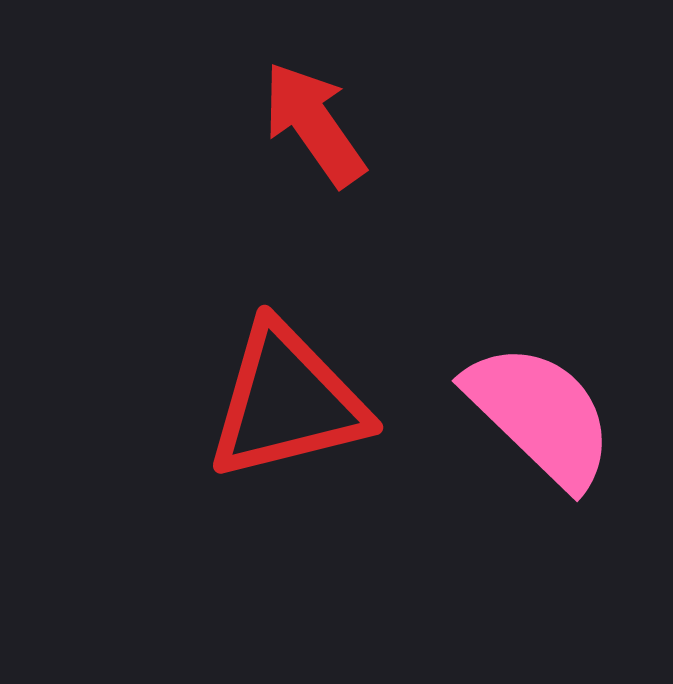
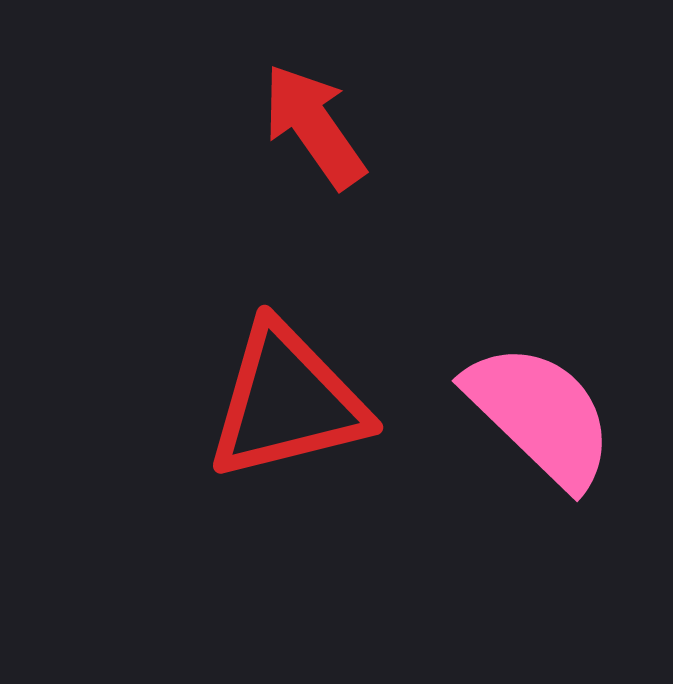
red arrow: moved 2 px down
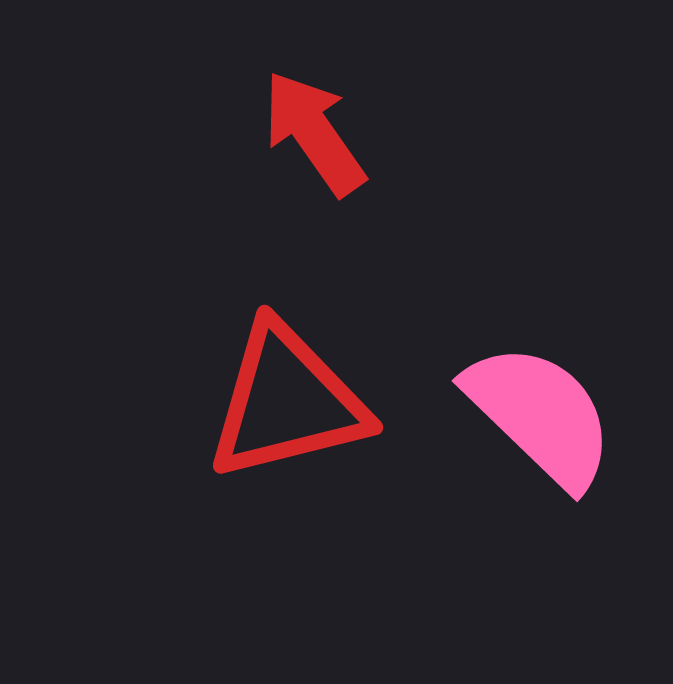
red arrow: moved 7 px down
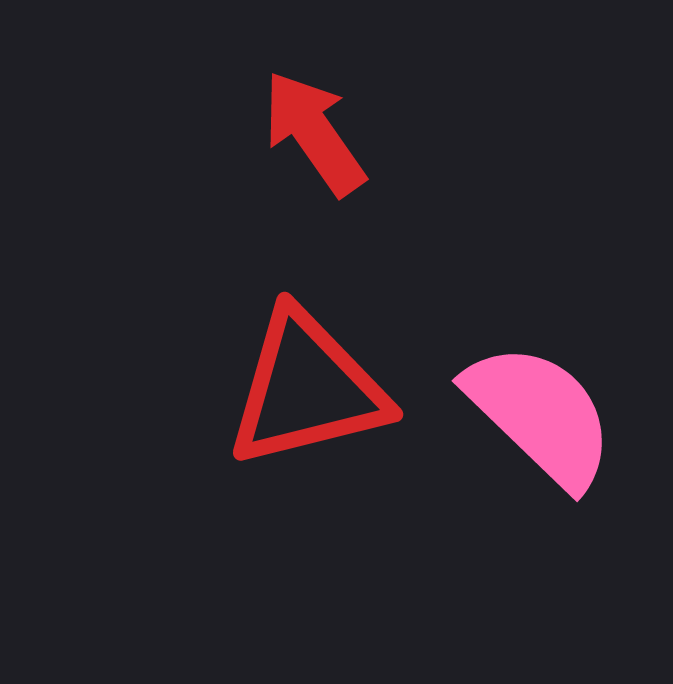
red triangle: moved 20 px right, 13 px up
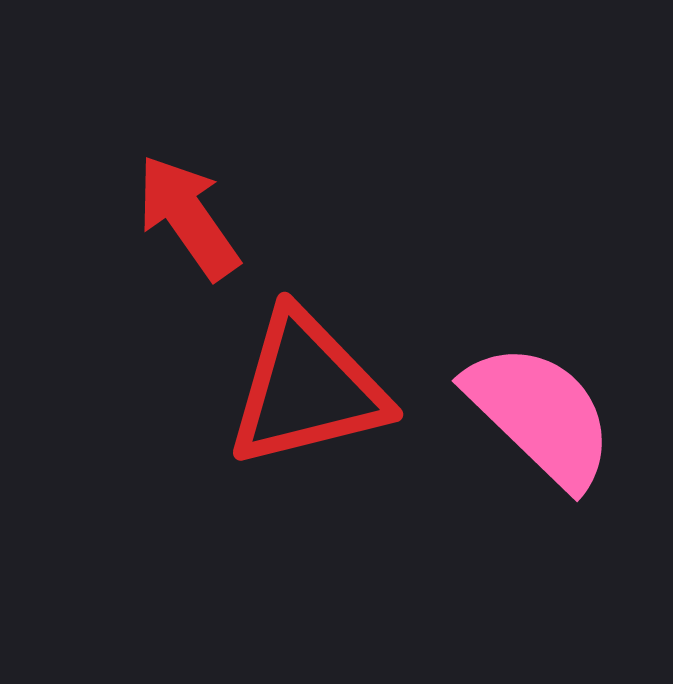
red arrow: moved 126 px left, 84 px down
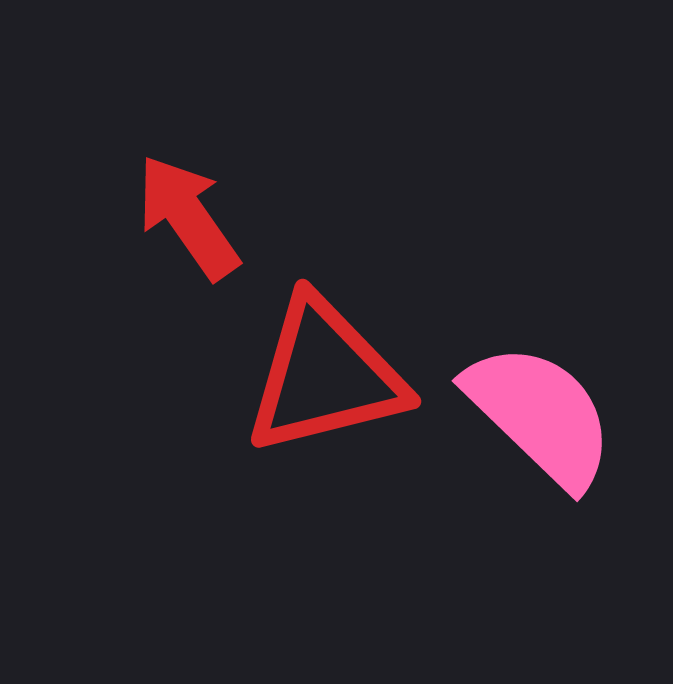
red triangle: moved 18 px right, 13 px up
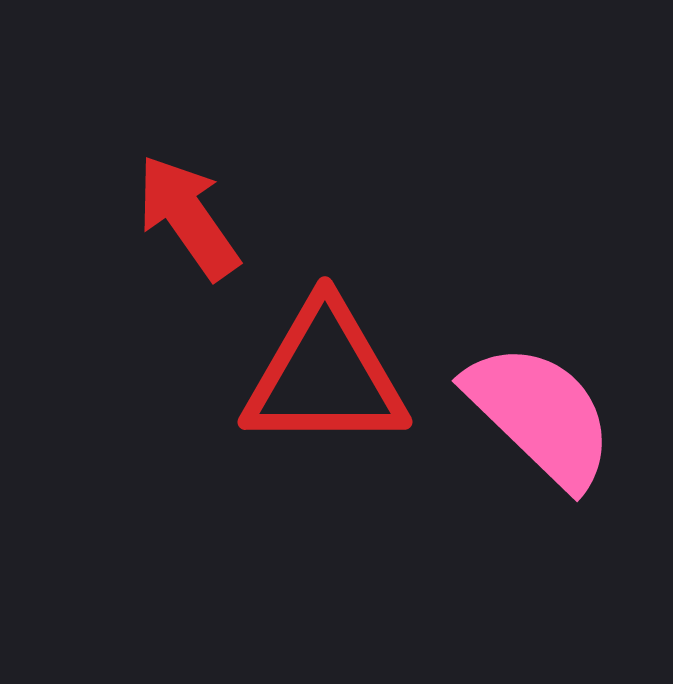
red triangle: rotated 14 degrees clockwise
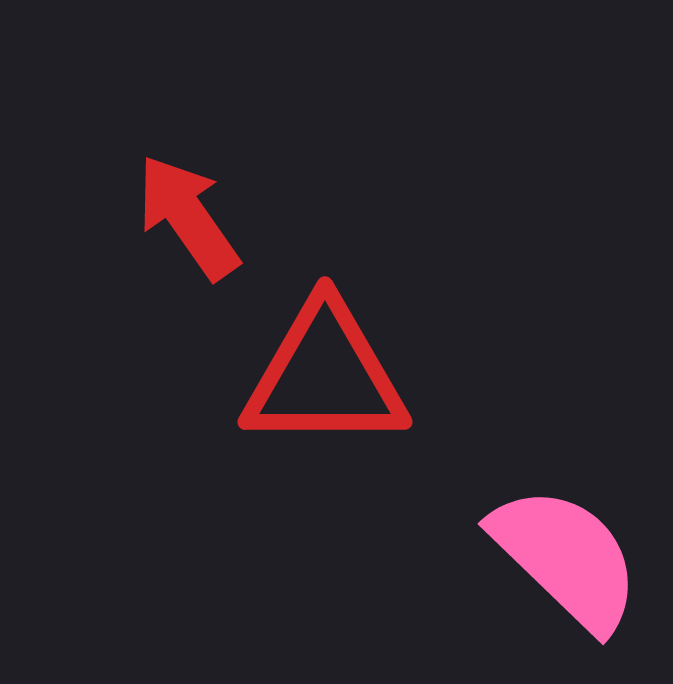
pink semicircle: moved 26 px right, 143 px down
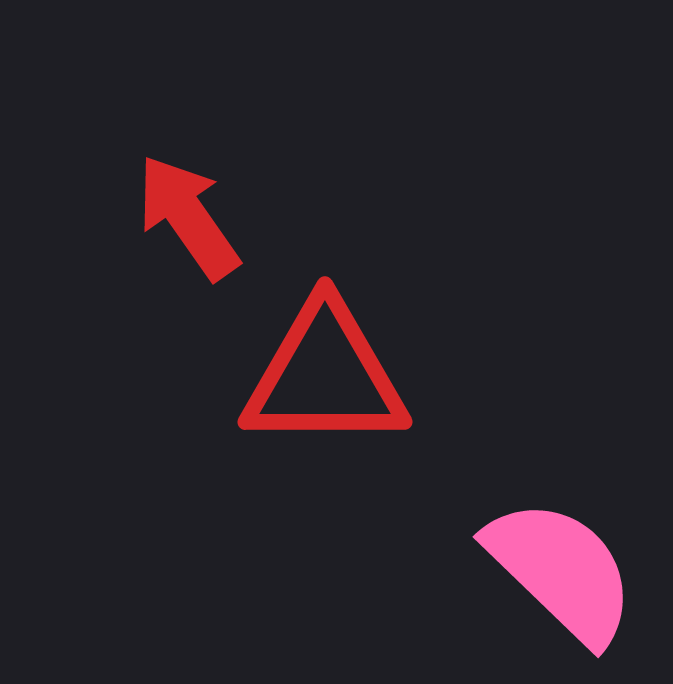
pink semicircle: moved 5 px left, 13 px down
